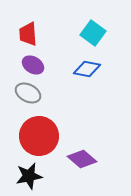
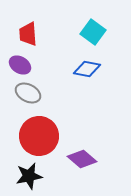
cyan square: moved 1 px up
purple ellipse: moved 13 px left
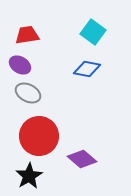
red trapezoid: moved 1 px left, 1 px down; rotated 85 degrees clockwise
black star: rotated 20 degrees counterclockwise
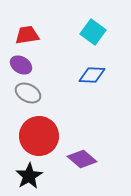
purple ellipse: moved 1 px right
blue diamond: moved 5 px right, 6 px down; rotated 8 degrees counterclockwise
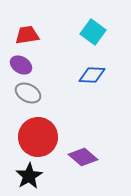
red circle: moved 1 px left, 1 px down
purple diamond: moved 1 px right, 2 px up
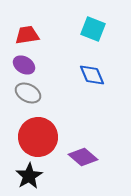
cyan square: moved 3 px up; rotated 15 degrees counterclockwise
purple ellipse: moved 3 px right
blue diamond: rotated 64 degrees clockwise
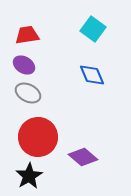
cyan square: rotated 15 degrees clockwise
